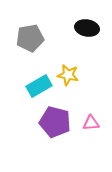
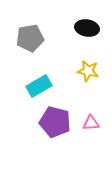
yellow star: moved 20 px right, 4 px up
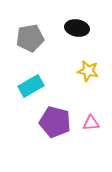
black ellipse: moved 10 px left
cyan rectangle: moved 8 px left
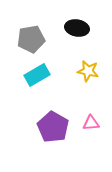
gray pentagon: moved 1 px right, 1 px down
cyan rectangle: moved 6 px right, 11 px up
purple pentagon: moved 2 px left, 5 px down; rotated 16 degrees clockwise
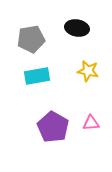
cyan rectangle: moved 1 px down; rotated 20 degrees clockwise
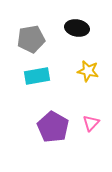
pink triangle: rotated 42 degrees counterclockwise
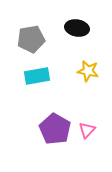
pink triangle: moved 4 px left, 7 px down
purple pentagon: moved 2 px right, 2 px down
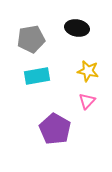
pink triangle: moved 29 px up
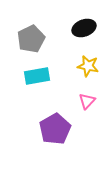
black ellipse: moved 7 px right; rotated 30 degrees counterclockwise
gray pentagon: rotated 16 degrees counterclockwise
yellow star: moved 5 px up
purple pentagon: rotated 12 degrees clockwise
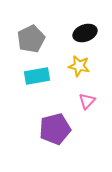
black ellipse: moved 1 px right, 5 px down
yellow star: moved 9 px left
purple pentagon: rotated 16 degrees clockwise
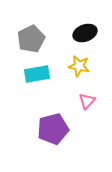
cyan rectangle: moved 2 px up
purple pentagon: moved 2 px left
